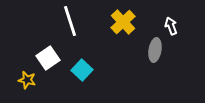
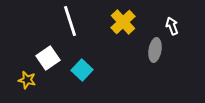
white arrow: moved 1 px right
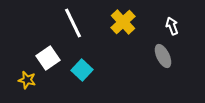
white line: moved 3 px right, 2 px down; rotated 8 degrees counterclockwise
gray ellipse: moved 8 px right, 6 px down; rotated 35 degrees counterclockwise
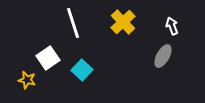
white line: rotated 8 degrees clockwise
gray ellipse: rotated 55 degrees clockwise
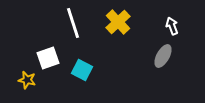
yellow cross: moved 5 px left
white square: rotated 15 degrees clockwise
cyan square: rotated 15 degrees counterclockwise
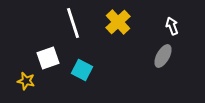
yellow star: moved 1 px left, 1 px down
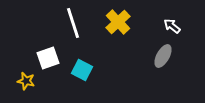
white arrow: rotated 30 degrees counterclockwise
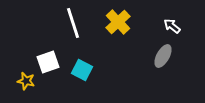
white square: moved 4 px down
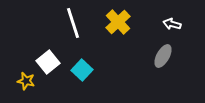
white arrow: moved 2 px up; rotated 24 degrees counterclockwise
white square: rotated 20 degrees counterclockwise
cyan square: rotated 15 degrees clockwise
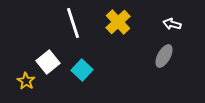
gray ellipse: moved 1 px right
yellow star: rotated 18 degrees clockwise
